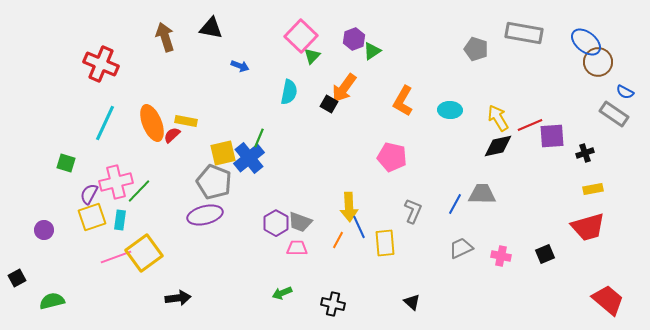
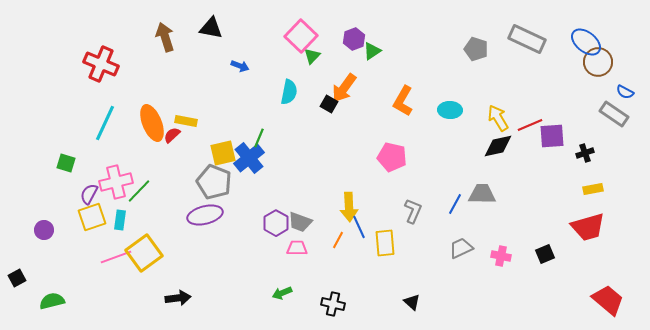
gray rectangle at (524, 33): moved 3 px right, 6 px down; rotated 15 degrees clockwise
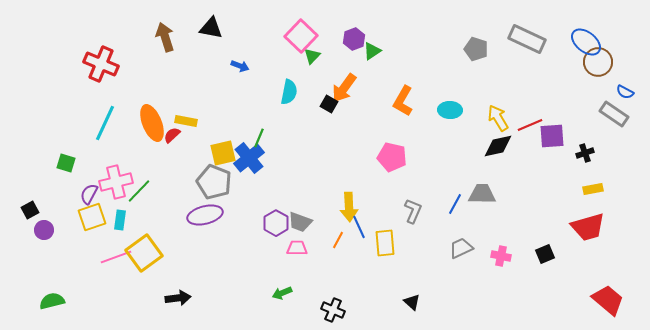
black square at (17, 278): moved 13 px right, 68 px up
black cross at (333, 304): moved 6 px down; rotated 10 degrees clockwise
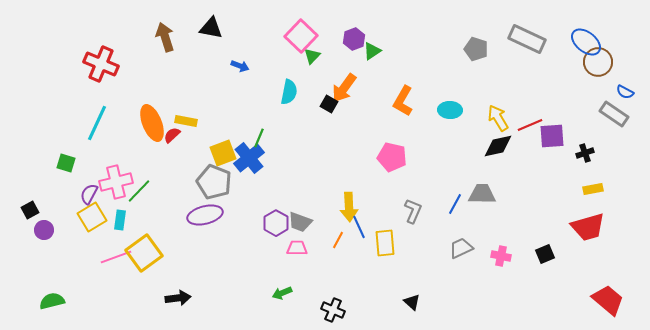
cyan line at (105, 123): moved 8 px left
yellow square at (223, 153): rotated 8 degrees counterclockwise
yellow square at (92, 217): rotated 12 degrees counterclockwise
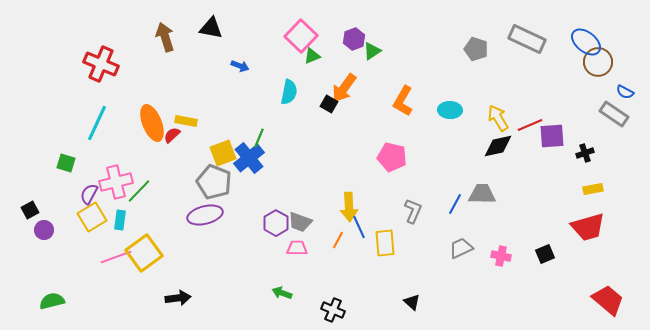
green triangle at (312, 56): rotated 24 degrees clockwise
green arrow at (282, 293): rotated 42 degrees clockwise
